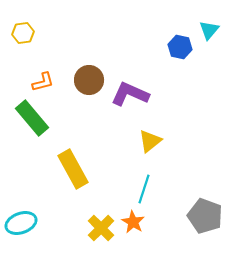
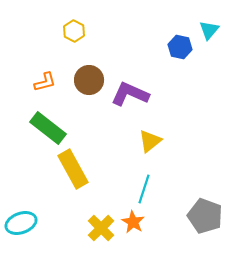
yellow hexagon: moved 51 px right, 2 px up; rotated 25 degrees counterclockwise
orange L-shape: moved 2 px right
green rectangle: moved 16 px right, 10 px down; rotated 12 degrees counterclockwise
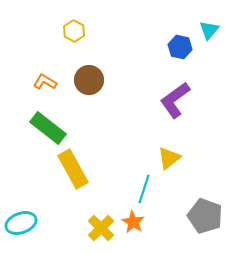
orange L-shape: rotated 135 degrees counterclockwise
purple L-shape: moved 45 px right, 6 px down; rotated 60 degrees counterclockwise
yellow triangle: moved 19 px right, 17 px down
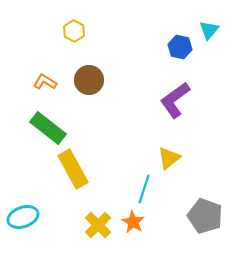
cyan ellipse: moved 2 px right, 6 px up
yellow cross: moved 3 px left, 3 px up
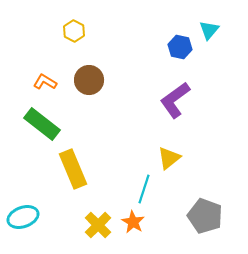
green rectangle: moved 6 px left, 4 px up
yellow rectangle: rotated 6 degrees clockwise
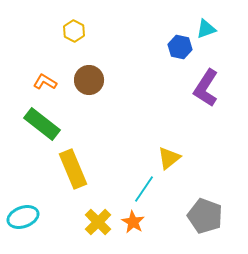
cyan triangle: moved 3 px left, 1 px up; rotated 30 degrees clockwise
purple L-shape: moved 31 px right, 12 px up; rotated 21 degrees counterclockwise
cyan line: rotated 16 degrees clockwise
yellow cross: moved 3 px up
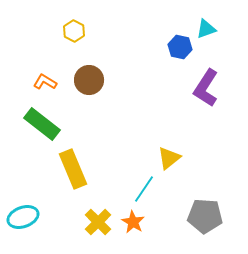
gray pentagon: rotated 16 degrees counterclockwise
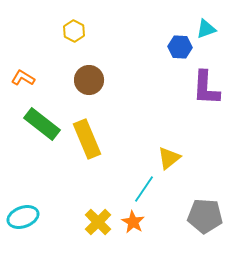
blue hexagon: rotated 10 degrees counterclockwise
orange L-shape: moved 22 px left, 4 px up
purple L-shape: rotated 30 degrees counterclockwise
yellow rectangle: moved 14 px right, 30 px up
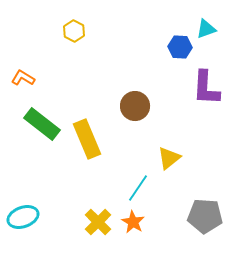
brown circle: moved 46 px right, 26 px down
cyan line: moved 6 px left, 1 px up
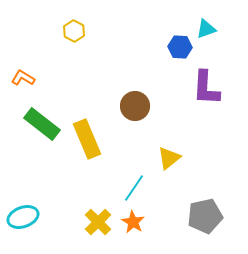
cyan line: moved 4 px left
gray pentagon: rotated 16 degrees counterclockwise
